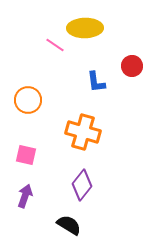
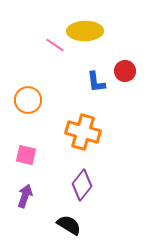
yellow ellipse: moved 3 px down
red circle: moved 7 px left, 5 px down
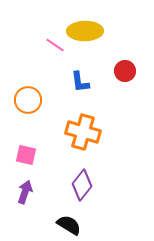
blue L-shape: moved 16 px left
purple arrow: moved 4 px up
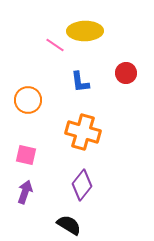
red circle: moved 1 px right, 2 px down
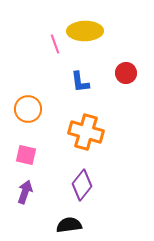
pink line: moved 1 px up; rotated 36 degrees clockwise
orange circle: moved 9 px down
orange cross: moved 3 px right
black semicircle: rotated 40 degrees counterclockwise
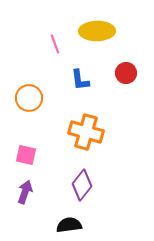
yellow ellipse: moved 12 px right
blue L-shape: moved 2 px up
orange circle: moved 1 px right, 11 px up
